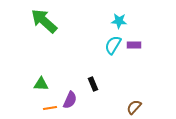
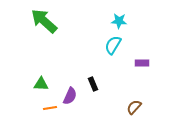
purple rectangle: moved 8 px right, 18 px down
purple semicircle: moved 4 px up
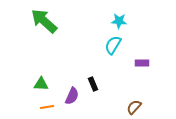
purple semicircle: moved 2 px right
orange line: moved 3 px left, 1 px up
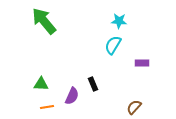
green arrow: rotated 8 degrees clockwise
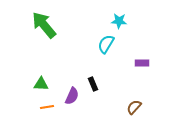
green arrow: moved 4 px down
cyan semicircle: moved 7 px left, 1 px up
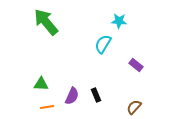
green arrow: moved 2 px right, 3 px up
cyan semicircle: moved 3 px left
purple rectangle: moved 6 px left, 2 px down; rotated 40 degrees clockwise
black rectangle: moved 3 px right, 11 px down
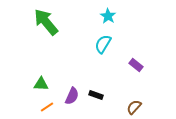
cyan star: moved 11 px left, 5 px up; rotated 28 degrees clockwise
black rectangle: rotated 48 degrees counterclockwise
orange line: rotated 24 degrees counterclockwise
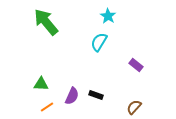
cyan semicircle: moved 4 px left, 2 px up
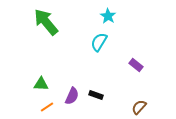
brown semicircle: moved 5 px right
